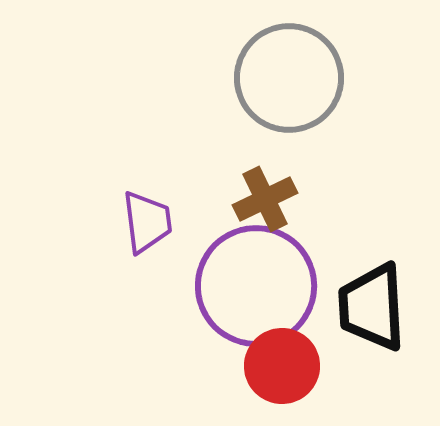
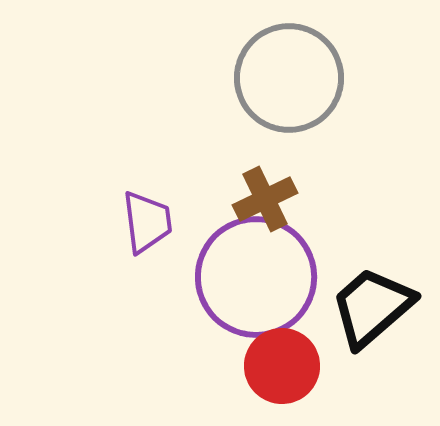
purple circle: moved 9 px up
black trapezoid: rotated 52 degrees clockwise
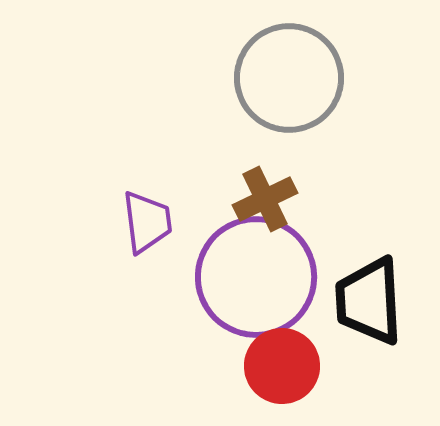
black trapezoid: moved 3 px left, 6 px up; rotated 52 degrees counterclockwise
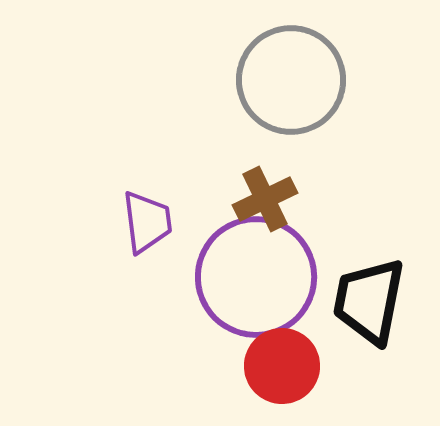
gray circle: moved 2 px right, 2 px down
black trapezoid: rotated 14 degrees clockwise
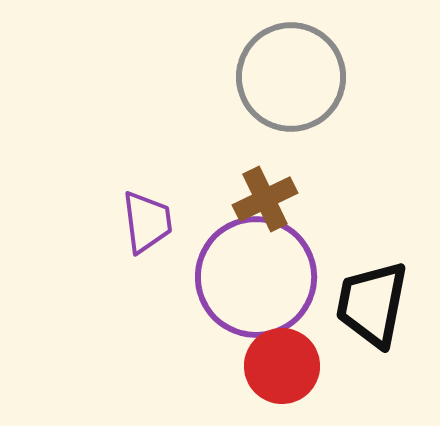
gray circle: moved 3 px up
black trapezoid: moved 3 px right, 3 px down
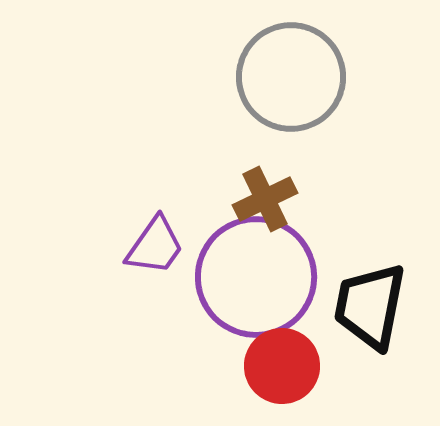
purple trapezoid: moved 8 px right, 24 px down; rotated 42 degrees clockwise
black trapezoid: moved 2 px left, 2 px down
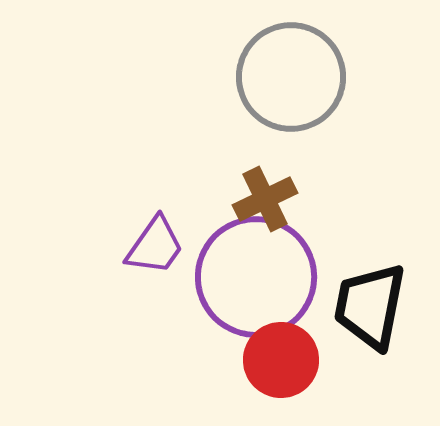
red circle: moved 1 px left, 6 px up
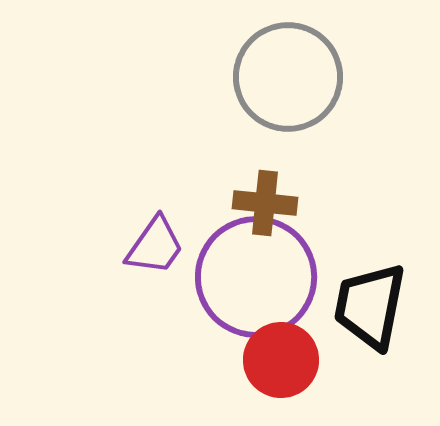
gray circle: moved 3 px left
brown cross: moved 4 px down; rotated 32 degrees clockwise
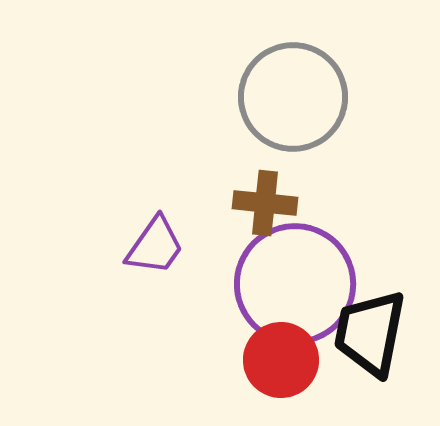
gray circle: moved 5 px right, 20 px down
purple circle: moved 39 px right, 7 px down
black trapezoid: moved 27 px down
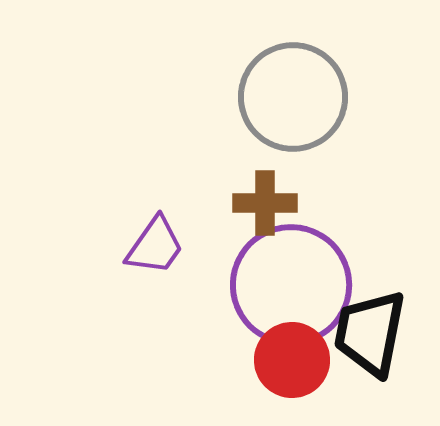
brown cross: rotated 6 degrees counterclockwise
purple circle: moved 4 px left, 1 px down
red circle: moved 11 px right
